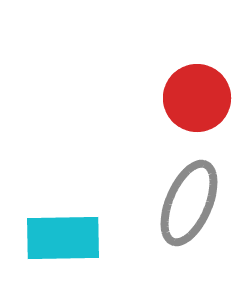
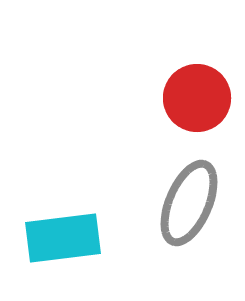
cyan rectangle: rotated 6 degrees counterclockwise
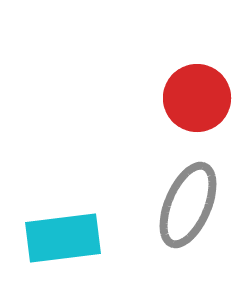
gray ellipse: moved 1 px left, 2 px down
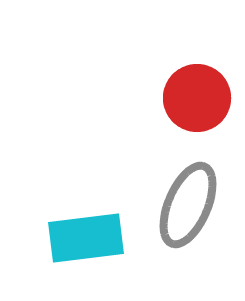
cyan rectangle: moved 23 px right
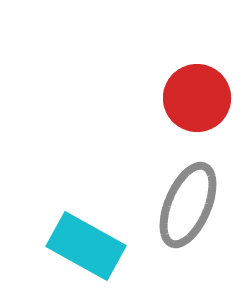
cyan rectangle: moved 8 px down; rotated 36 degrees clockwise
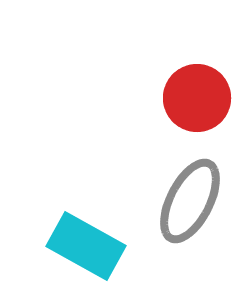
gray ellipse: moved 2 px right, 4 px up; rotated 4 degrees clockwise
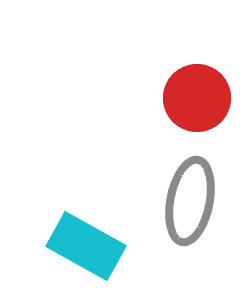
gray ellipse: rotated 16 degrees counterclockwise
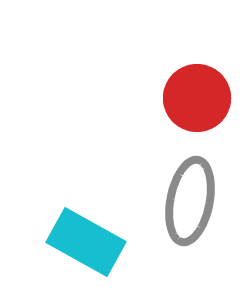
cyan rectangle: moved 4 px up
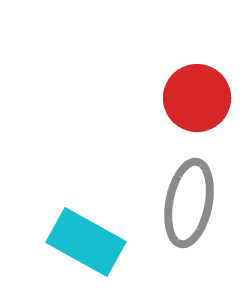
gray ellipse: moved 1 px left, 2 px down
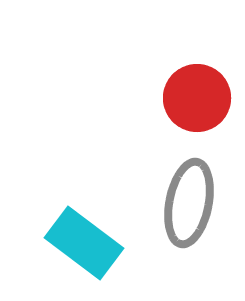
cyan rectangle: moved 2 px left, 1 px down; rotated 8 degrees clockwise
